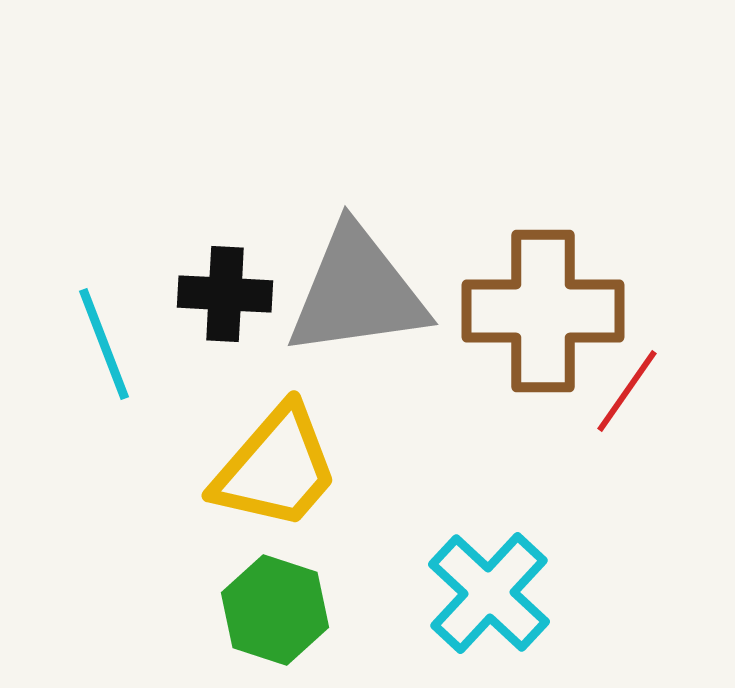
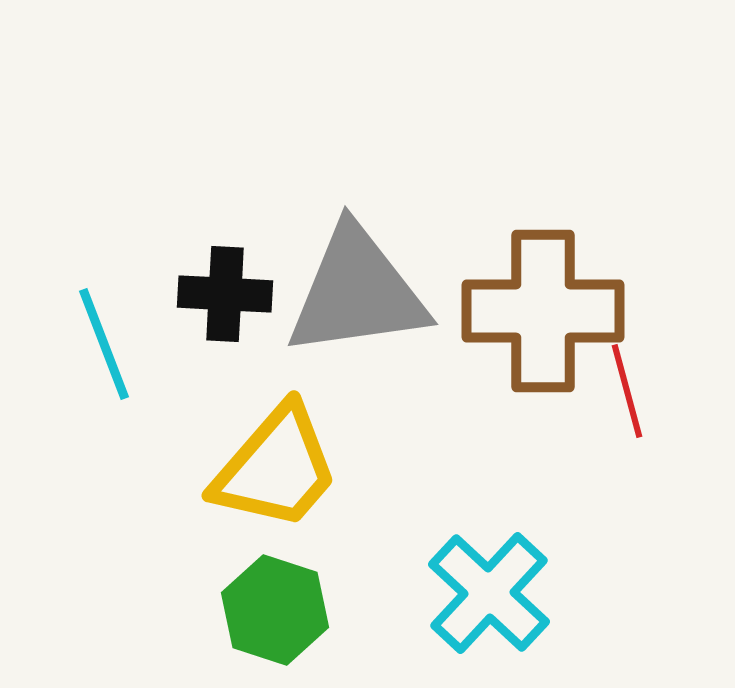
red line: rotated 50 degrees counterclockwise
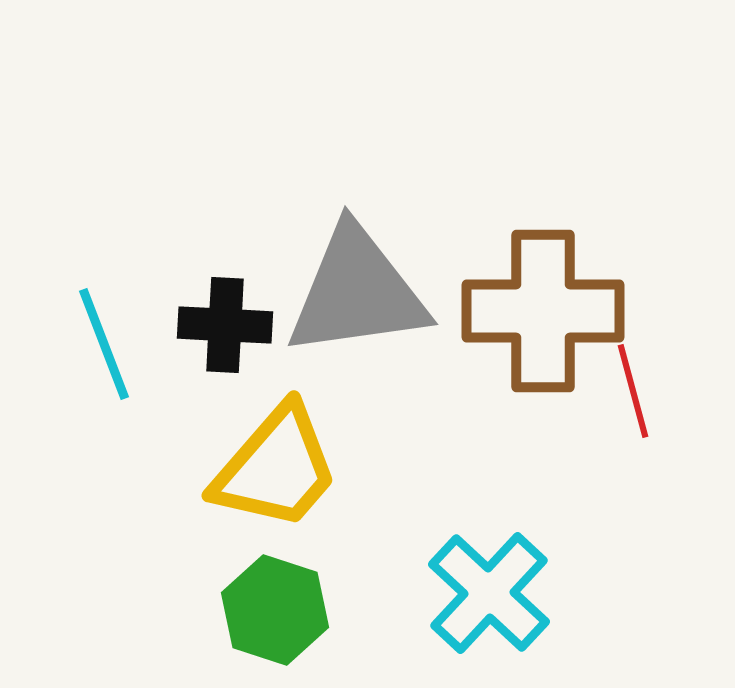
black cross: moved 31 px down
red line: moved 6 px right
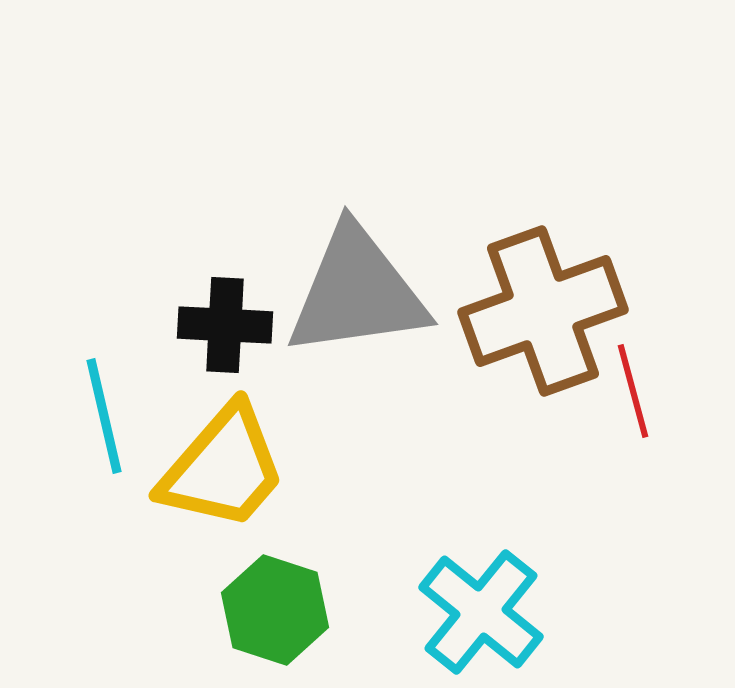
brown cross: rotated 20 degrees counterclockwise
cyan line: moved 72 px down; rotated 8 degrees clockwise
yellow trapezoid: moved 53 px left
cyan cross: moved 8 px left, 19 px down; rotated 4 degrees counterclockwise
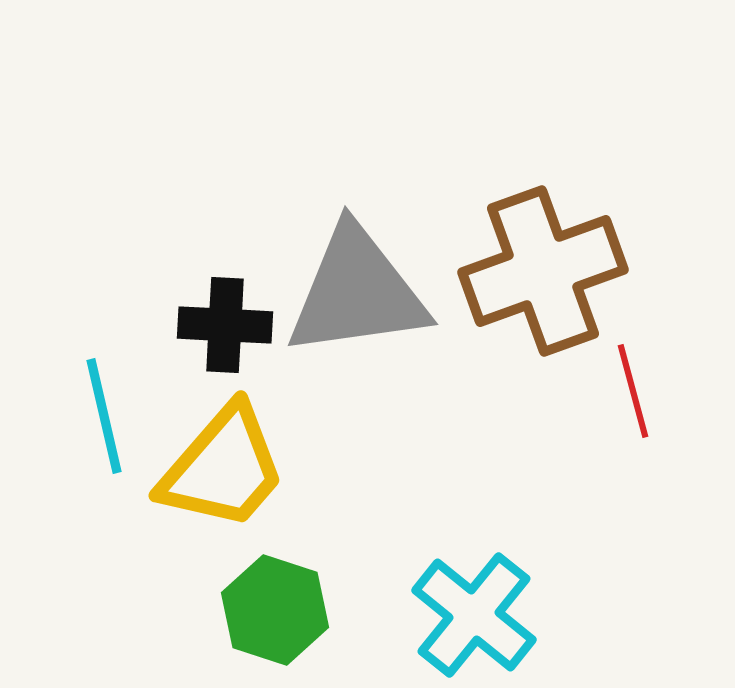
brown cross: moved 40 px up
cyan cross: moved 7 px left, 3 px down
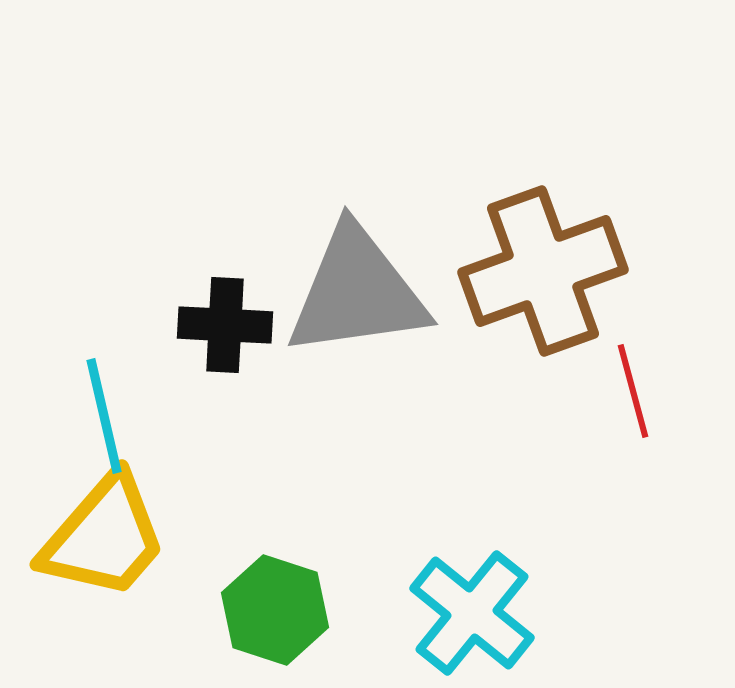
yellow trapezoid: moved 119 px left, 69 px down
cyan cross: moved 2 px left, 2 px up
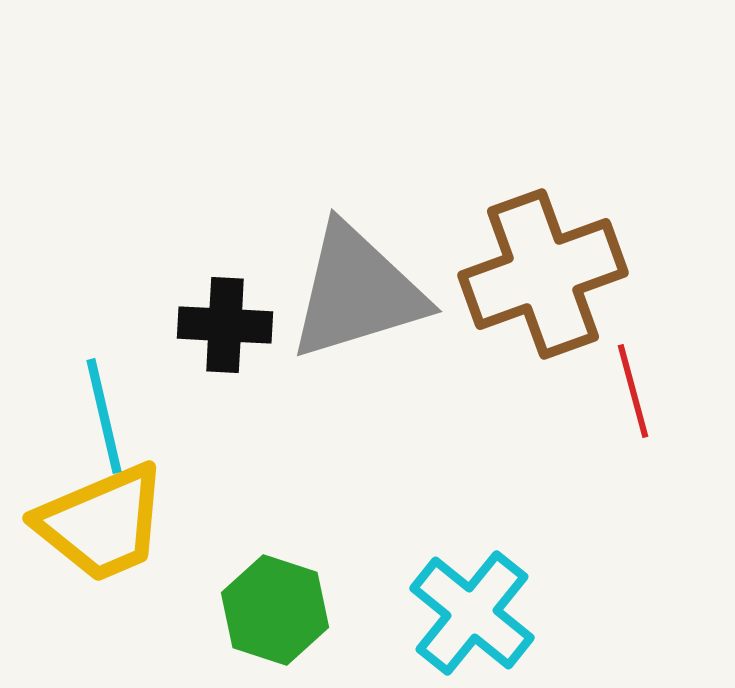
brown cross: moved 3 px down
gray triangle: rotated 9 degrees counterclockwise
yellow trapezoid: moved 2 px left, 14 px up; rotated 26 degrees clockwise
